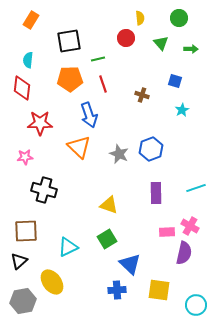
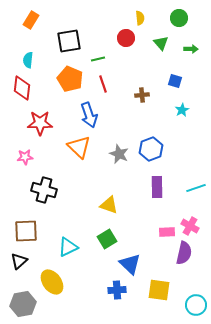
orange pentagon: rotated 25 degrees clockwise
brown cross: rotated 24 degrees counterclockwise
purple rectangle: moved 1 px right, 6 px up
gray hexagon: moved 3 px down
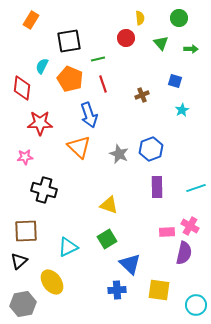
cyan semicircle: moved 14 px right, 6 px down; rotated 21 degrees clockwise
brown cross: rotated 16 degrees counterclockwise
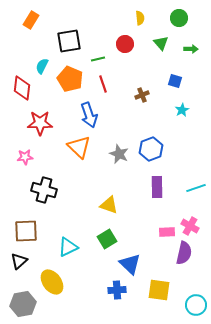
red circle: moved 1 px left, 6 px down
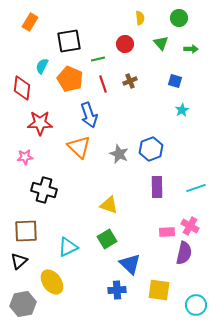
orange rectangle: moved 1 px left, 2 px down
brown cross: moved 12 px left, 14 px up
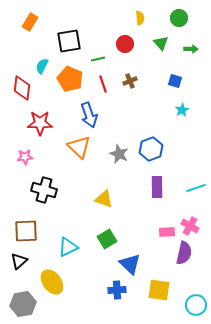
yellow triangle: moved 5 px left, 6 px up
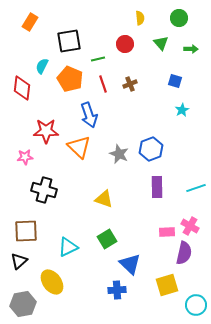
brown cross: moved 3 px down
red star: moved 6 px right, 8 px down
yellow square: moved 8 px right, 5 px up; rotated 25 degrees counterclockwise
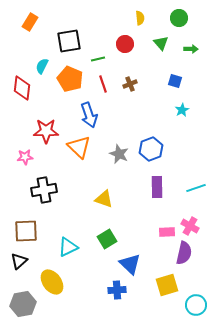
black cross: rotated 25 degrees counterclockwise
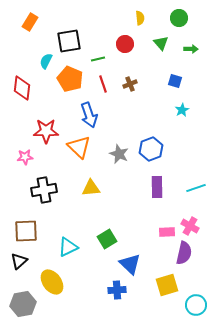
cyan semicircle: moved 4 px right, 5 px up
yellow triangle: moved 13 px left, 11 px up; rotated 24 degrees counterclockwise
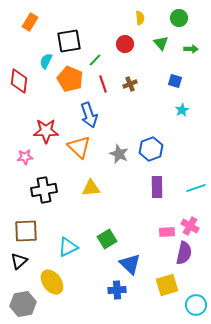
green line: moved 3 px left, 1 px down; rotated 32 degrees counterclockwise
red diamond: moved 3 px left, 7 px up
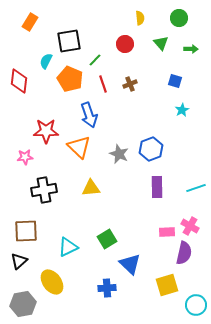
blue cross: moved 10 px left, 2 px up
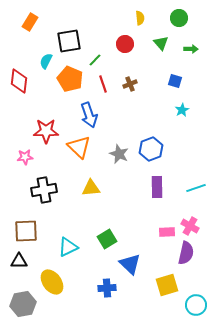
purple semicircle: moved 2 px right
black triangle: rotated 42 degrees clockwise
